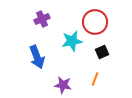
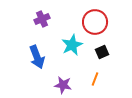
cyan star: moved 4 px down; rotated 15 degrees counterclockwise
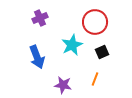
purple cross: moved 2 px left, 1 px up
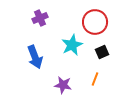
blue arrow: moved 2 px left
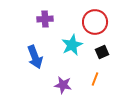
purple cross: moved 5 px right, 1 px down; rotated 21 degrees clockwise
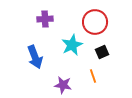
orange line: moved 2 px left, 3 px up; rotated 40 degrees counterclockwise
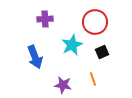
orange line: moved 3 px down
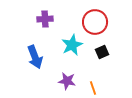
orange line: moved 9 px down
purple star: moved 4 px right, 4 px up
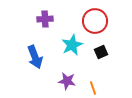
red circle: moved 1 px up
black square: moved 1 px left
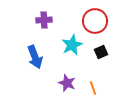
purple cross: moved 1 px left, 1 px down
purple star: moved 2 px down; rotated 12 degrees clockwise
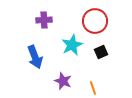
purple star: moved 4 px left, 2 px up
